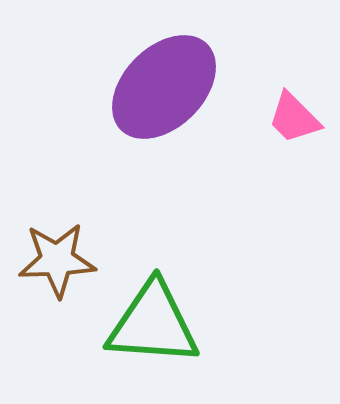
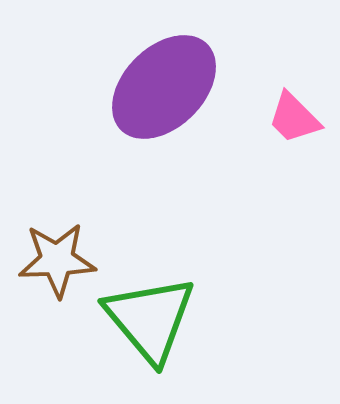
green triangle: moved 3 px left, 5 px up; rotated 46 degrees clockwise
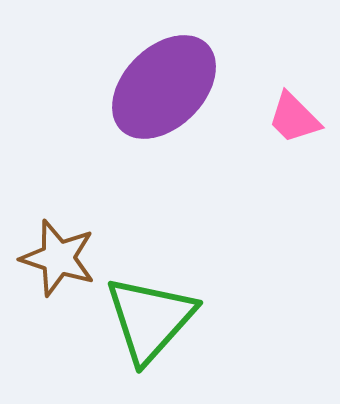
brown star: moved 1 px right, 2 px up; rotated 20 degrees clockwise
green triangle: rotated 22 degrees clockwise
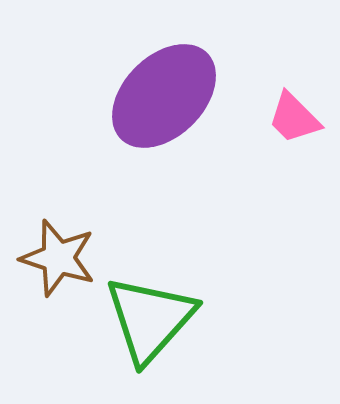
purple ellipse: moved 9 px down
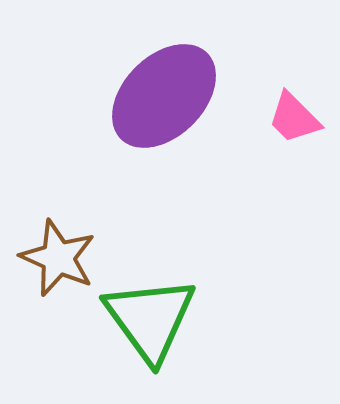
brown star: rotated 6 degrees clockwise
green triangle: rotated 18 degrees counterclockwise
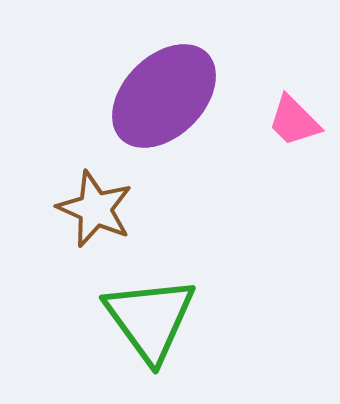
pink trapezoid: moved 3 px down
brown star: moved 37 px right, 49 px up
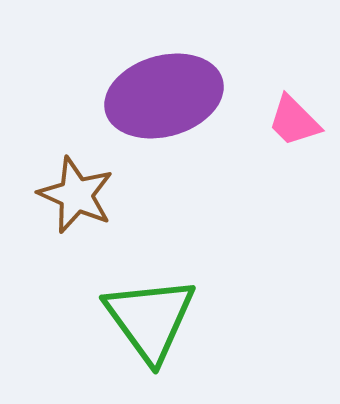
purple ellipse: rotated 29 degrees clockwise
brown star: moved 19 px left, 14 px up
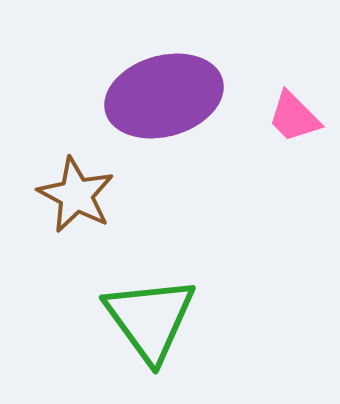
pink trapezoid: moved 4 px up
brown star: rotated 4 degrees clockwise
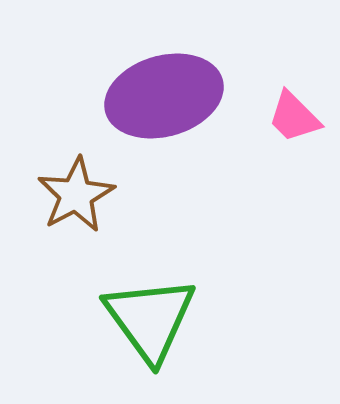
brown star: rotated 16 degrees clockwise
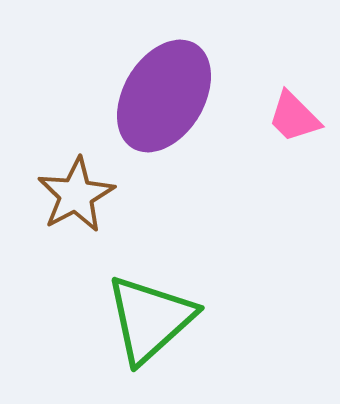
purple ellipse: rotated 43 degrees counterclockwise
green triangle: rotated 24 degrees clockwise
